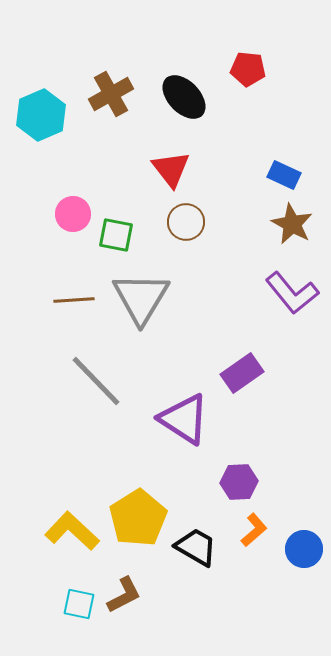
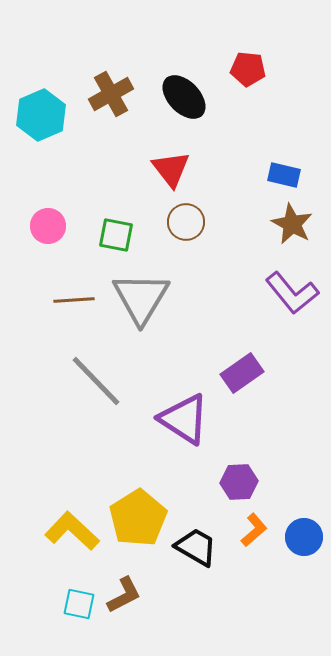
blue rectangle: rotated 12 degrees counterclockwise
pink circle: moved 25 px left, 12 px down
blue circle: moved 12 px up
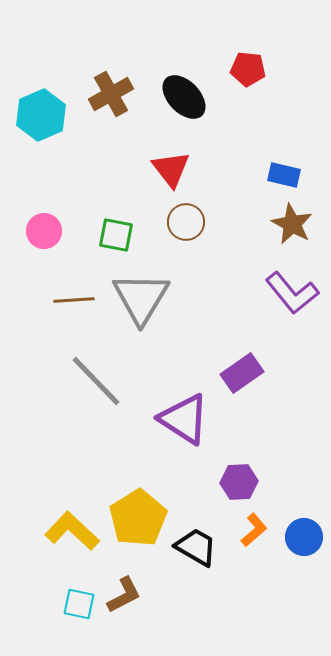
pink circle: moved 4 px left, 5 px down
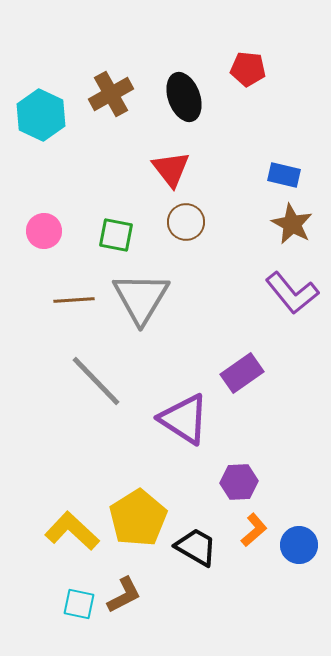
black ellipse: rotated 24 degrees clockwise
cyan hexagon: rotated 12 degrees counterclockwise
blue circle: moved 5 px left, 8 px down
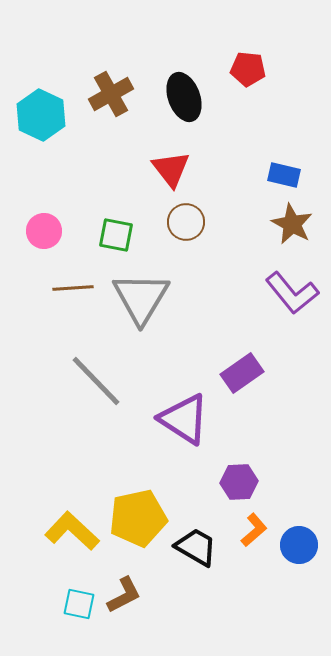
brown line: moved 1 px left, 12 px up
yellow pentagon: rotated 20 degrees clockwise
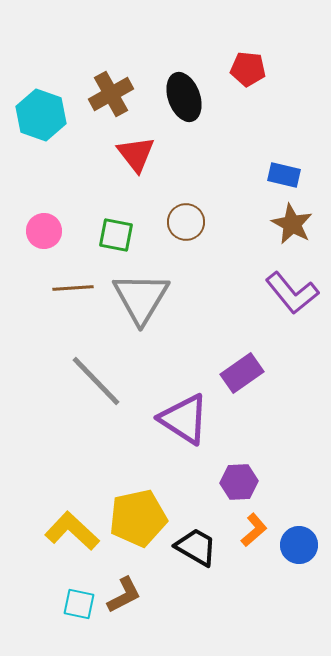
cyan hexagon: rotated 6 degrees counterclockwise
red triangle: moved 35 px left, 15 px up
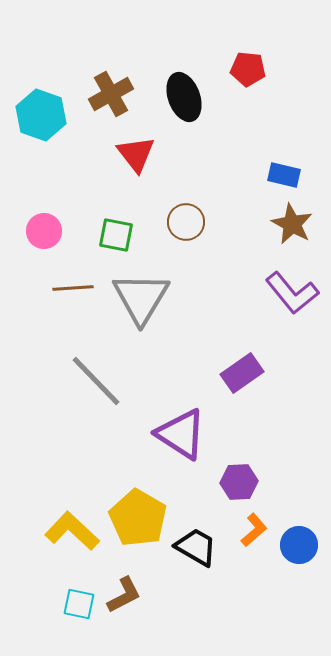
purple triangle: moved 3 px left, 15 px down
yellow pentagon: rotated 30 degrees counterclockwise
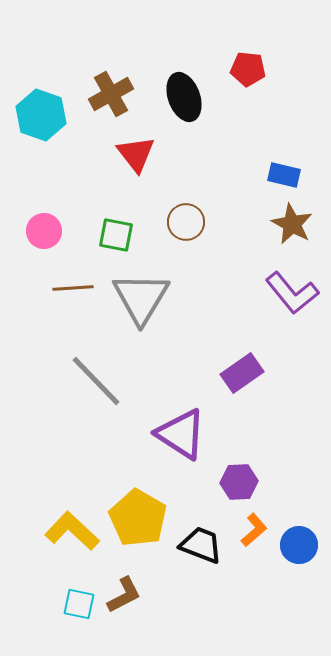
black trapezoid: moved 5 px right, 2 px up; rotated 9 degrees counterclockwise
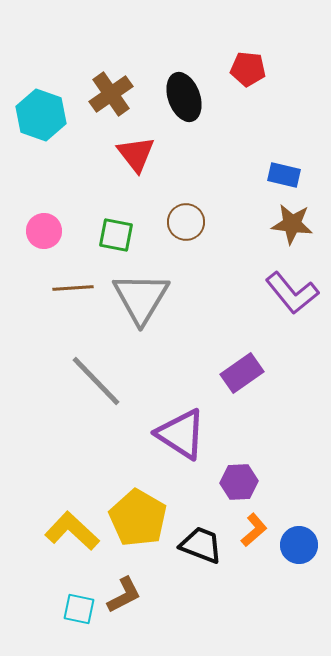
brown cross: rotated 6 degrees counterclockwise
brown star: rotated 21 degrees counterclockwise
cyan square: moved 5 px down
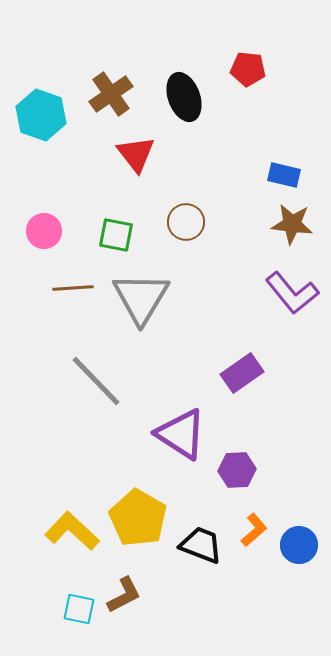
purple hexagon: moved 2 px left, 12 px up
